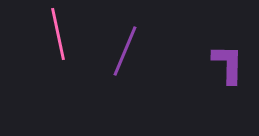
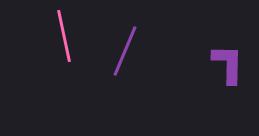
pink line: moved 6 px right, 2 px down
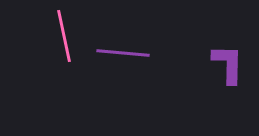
purple line: moved 2 px left, 2 px down; rotated 72 degrees clockwise
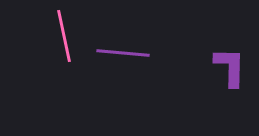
purple L-shape: moved 2 px right, 3 px down
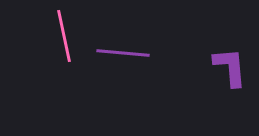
purple L-shape: rotated 6 degrees counterclockwise
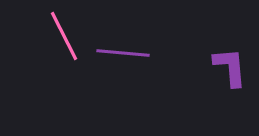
pink line: rotated 15 degrees counterclockwise
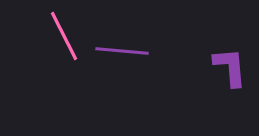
purple line: moved 1 px left, 2 px up
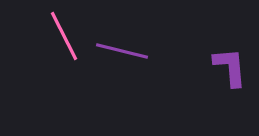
purple line: rotated 9 degrees clockwise
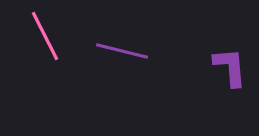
pink line: moved 19 px left
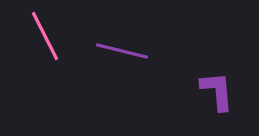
purple L-shape: moved 13 px left, 24 px down
